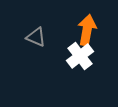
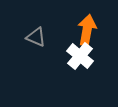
white cross: rotated 12 degrees counterclockwise
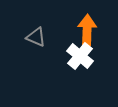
orange arrow: rotated 8 degrees counterclockwise
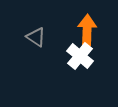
gray triangle: rotated 10 degrees clockwise
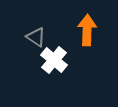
white cross: moved 26 px left, 4 px down
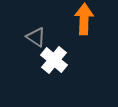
orange arrow: moved 3 px left, 11 px up
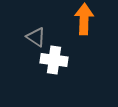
white cross: rotated 32 degrees counterclockwise
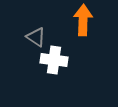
orange arrow: moved 1 px left, 1 px down
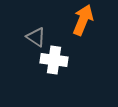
orange arrow: rotated 20 degrees clockwise
